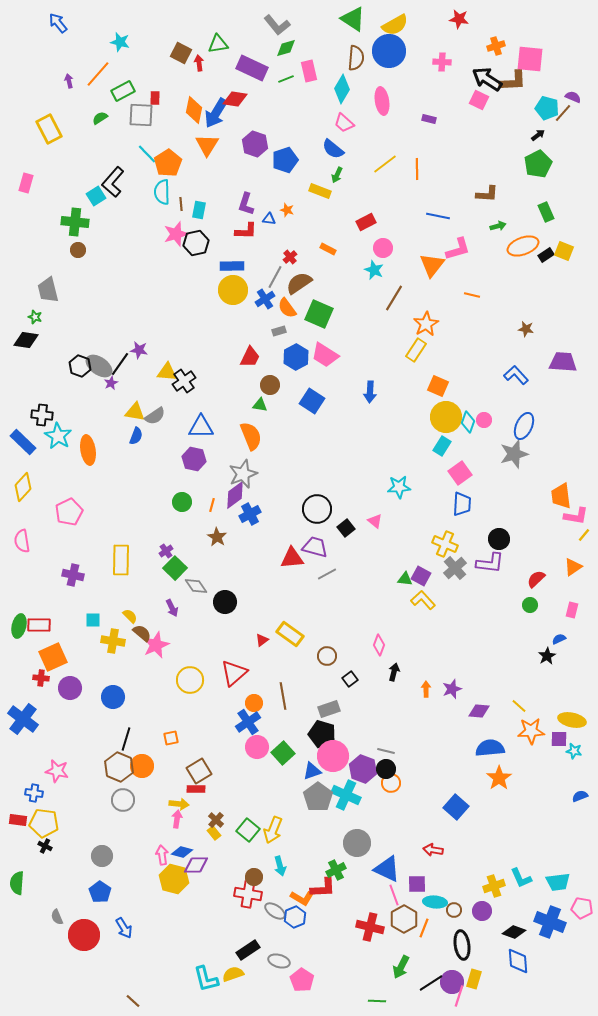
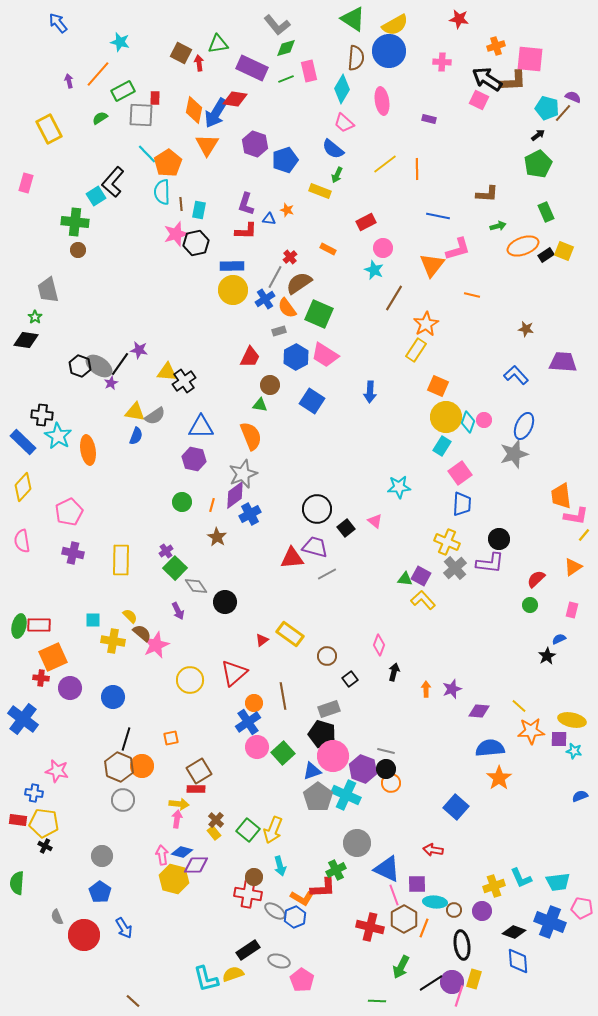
green star at (35, 317): rotated 16 degrees clockwise
yellow cross at (445, 544): moved 2 px right, 2 px up
purple cross at (73, 575): moved 22 px up
purple arrow at (172, 608): moved 6 px right, 3 px down
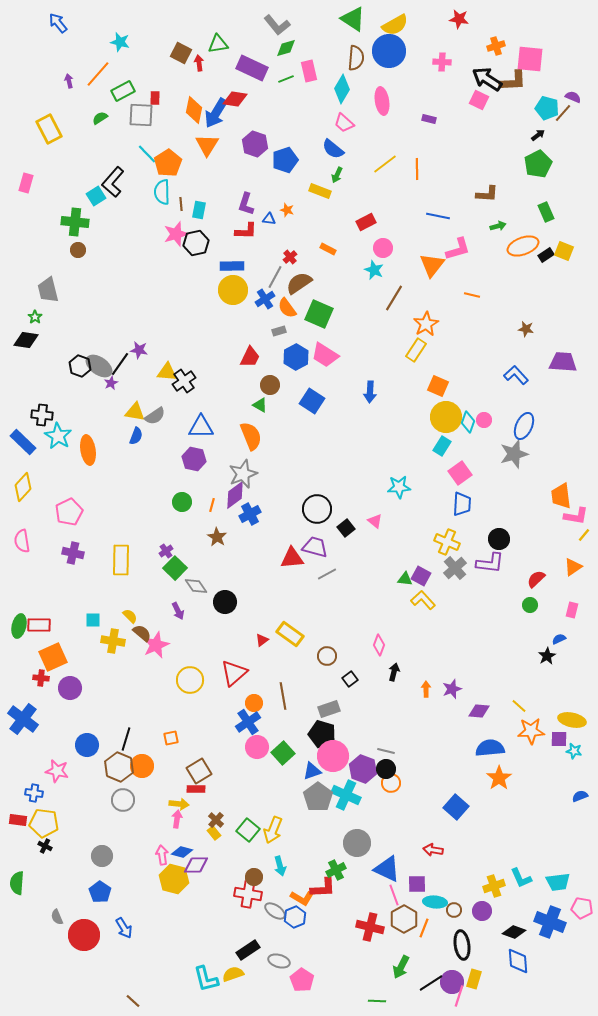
green triangle at (260, 405): rotated 21 degrees clockwise
blue circle at (113, 697): moved 26 px left, 48 px down
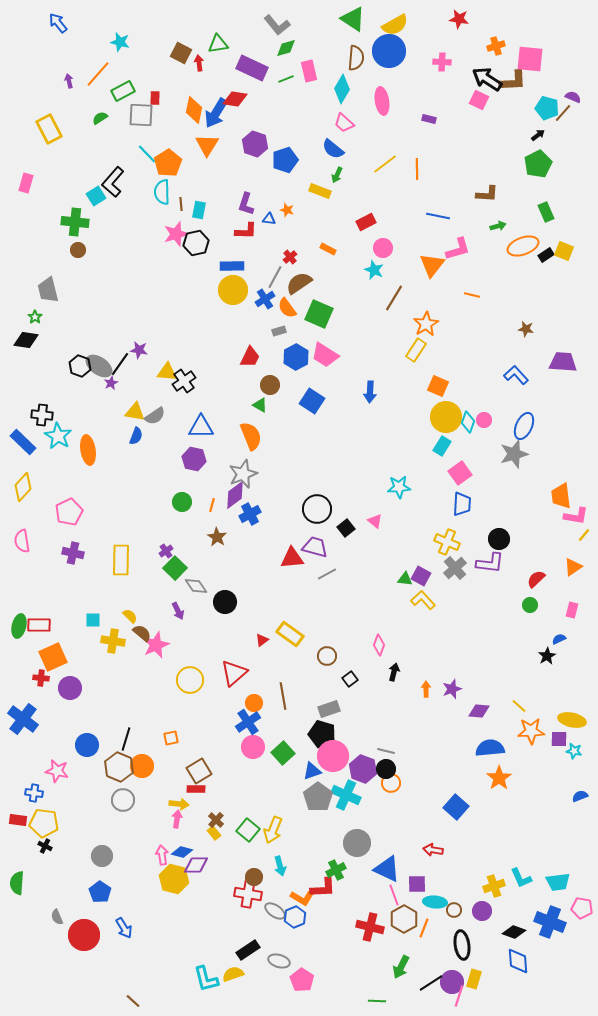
pink circle at (257, 747): moved 4 px left
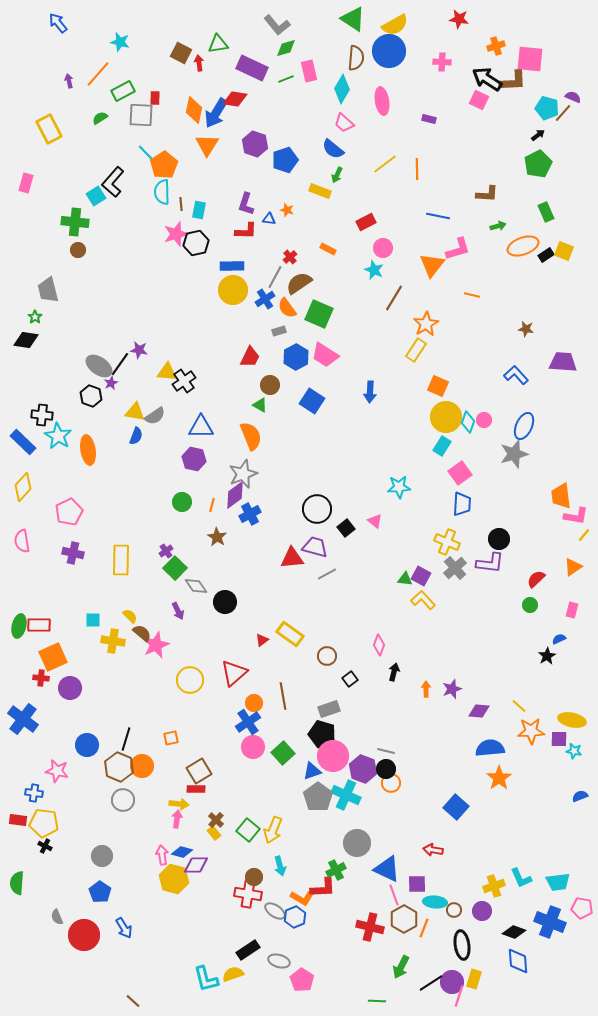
orange pentagon at (168, 163): moved 4 px left, 2 px down
black hexagon at (80, 366): moved 11 px right, 30 px down
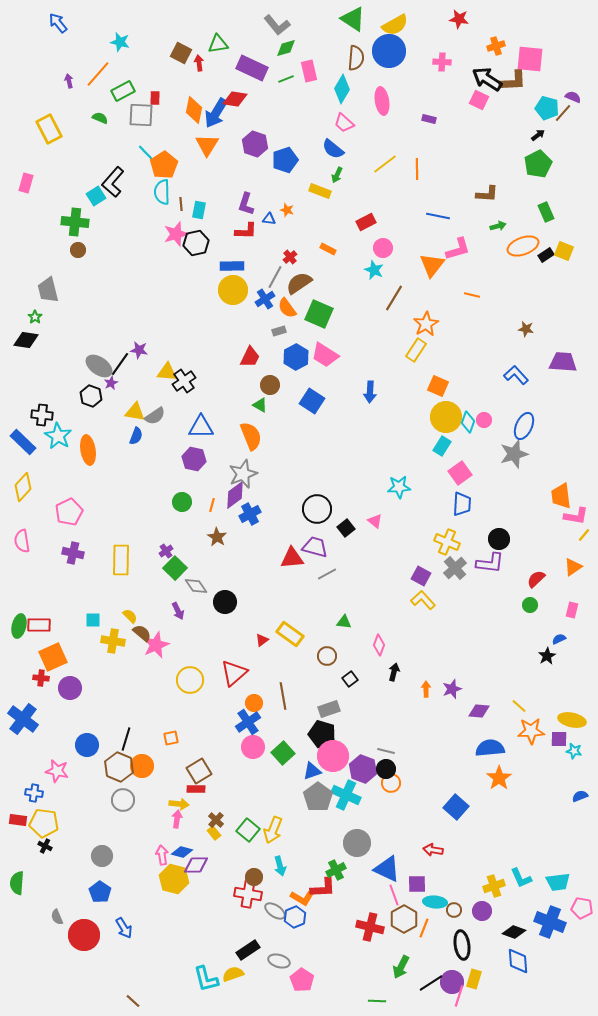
green semicircle at (100, 118): rotated 56 degrees clockwise
green triangle at (405, 579): moved 61 px left, 43 px down
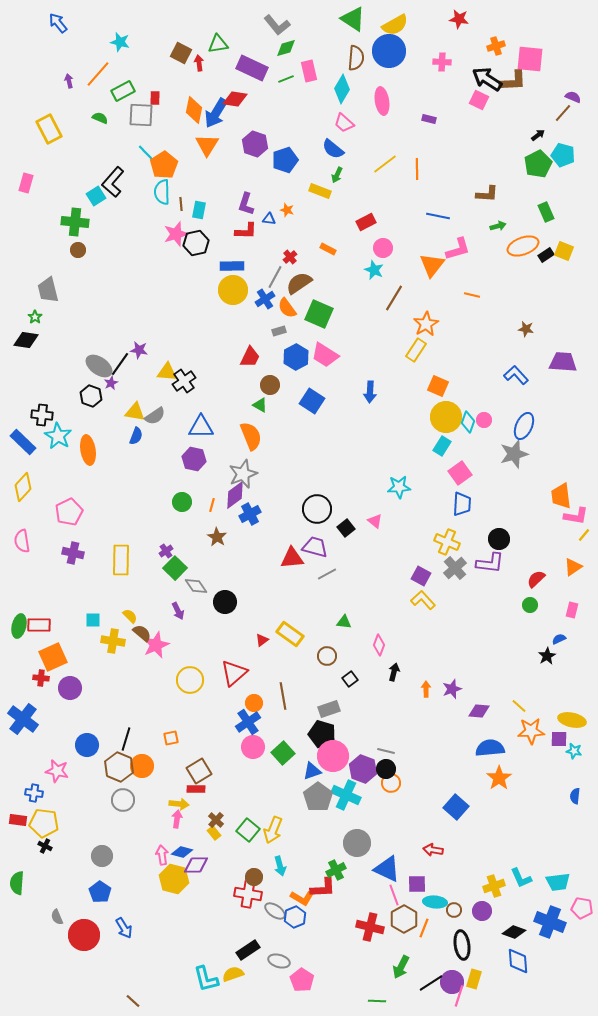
cyan pentagon at (547, 108): moved 16 px right, 47 px down
blue semicircle at (580, 796): moved 5 px left; rotated 63 degrees counterclockwise
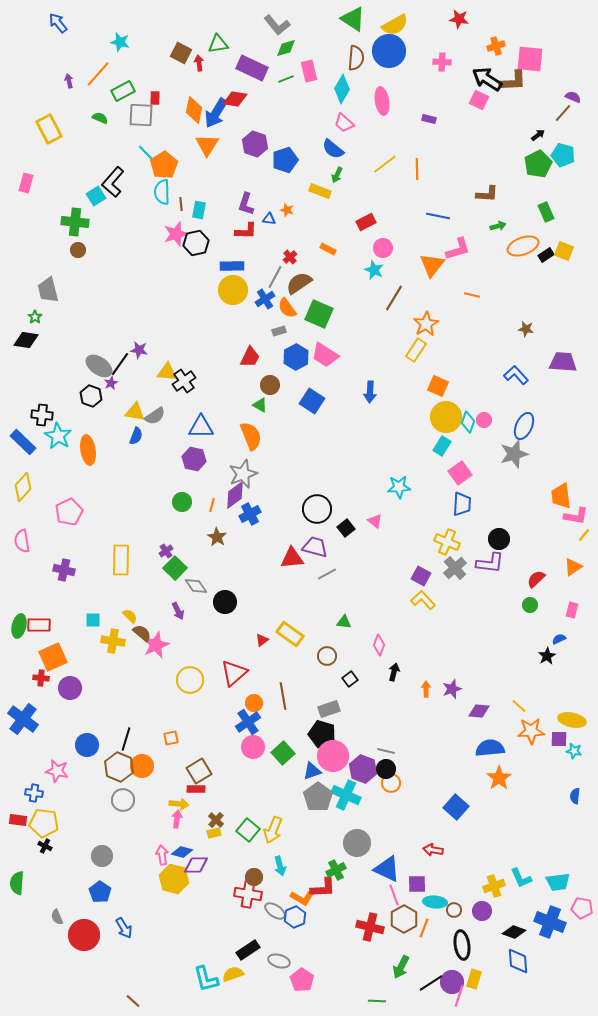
purple cross at (73, 553): moved 9 px left, 17 px down
yellow rectangle at (214, 833): rotated 64 degrees counterclockwise
